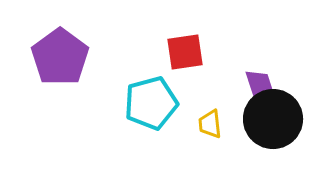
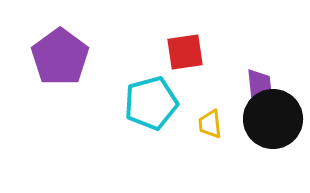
purple trapezoid: rotated 12 degrees clockwise
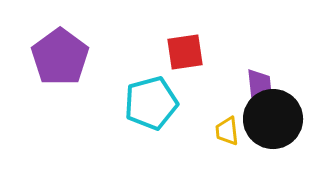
yellow trapezoid: moved 17 px right, 7 px down
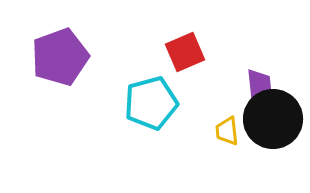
red square: rotated 15 degrees counterclockwise
purple pentagon: rotated 16 degrees clockwise
